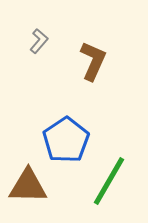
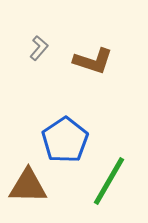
gray L-shape: moved 7 px down
brown L-shape: rotated 84 degrees clockwise
blue pentagon: moved 1 px left
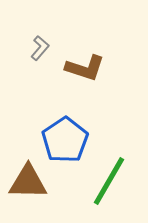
gray L-shape: moved 1 px right
brown L-shape: moved 8 px left, 7 px down
brown triangle: moved 4 px up
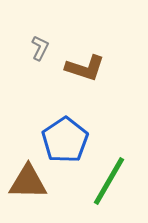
gray L-shape: rotated 15 degrees counterclockwise
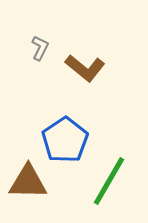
brown L-shape: rotated 21 degrees clockwise
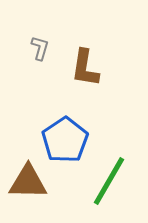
gray L-shape: rotated 10 degrees counterclockwise
brown L-shape: rotated 60 degrees clockwise
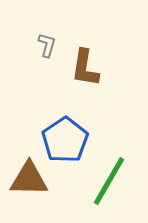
gray L-shape: moved 7 px right, 3 px up
brown triangle: moved 1 px right, 3 px up
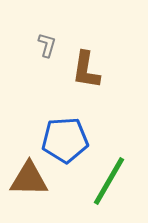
brown L-shape: moved 1 px right, 2 px down
blue pentagon: rotated 30 degrees clockwise
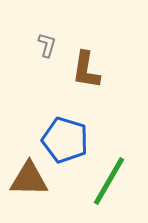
blue pentagon: rotated 21 degrees clockwise
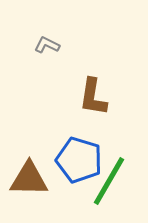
gray L-shape: rotated 80 degrees counterclockwise
brown L-shape: moved 7 px right, 27 px down
blue pentagon: moved 14 px right, 20 px down
